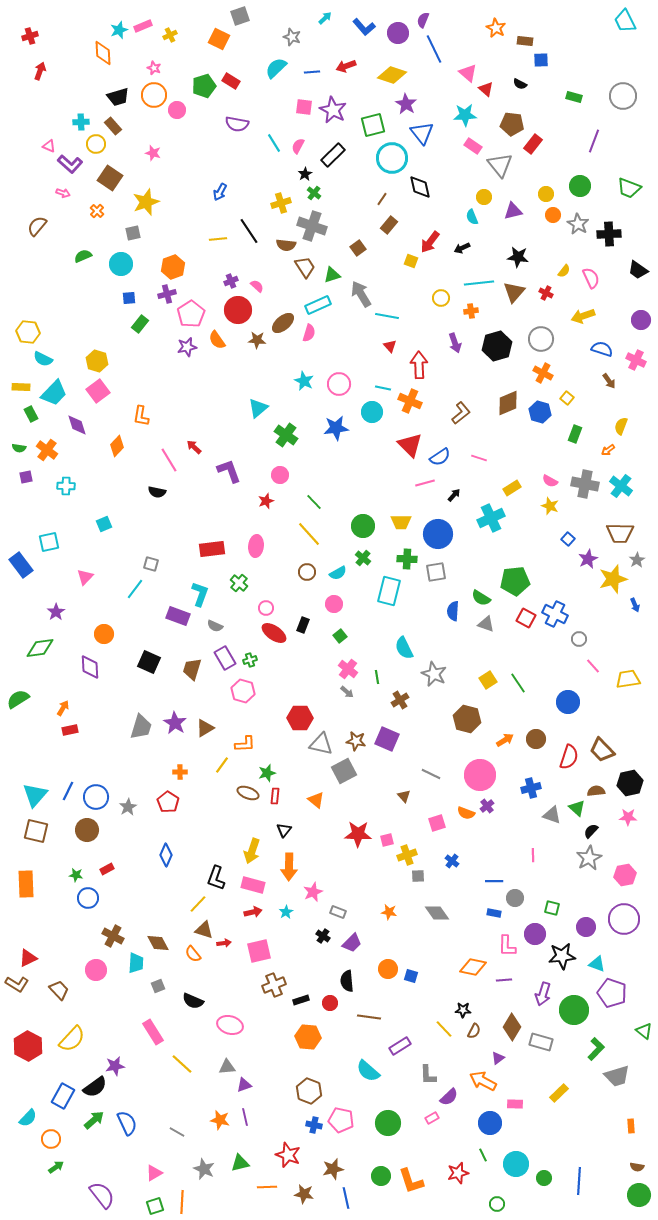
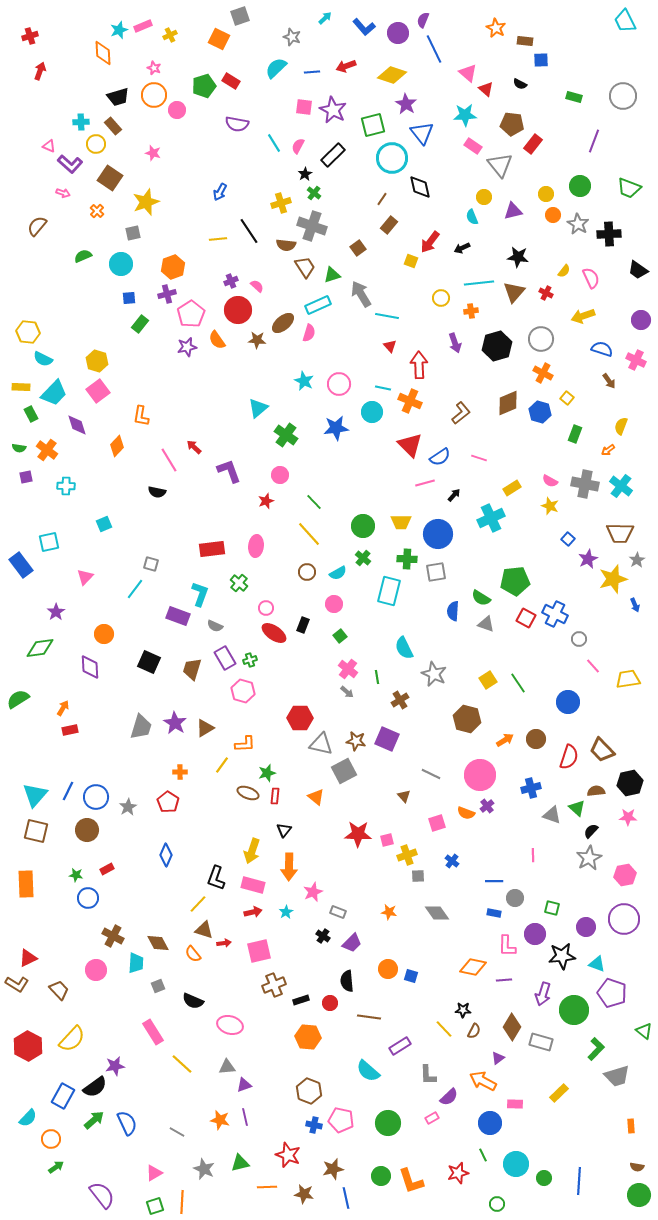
orange triangle at (316, 800): moved 3 px up
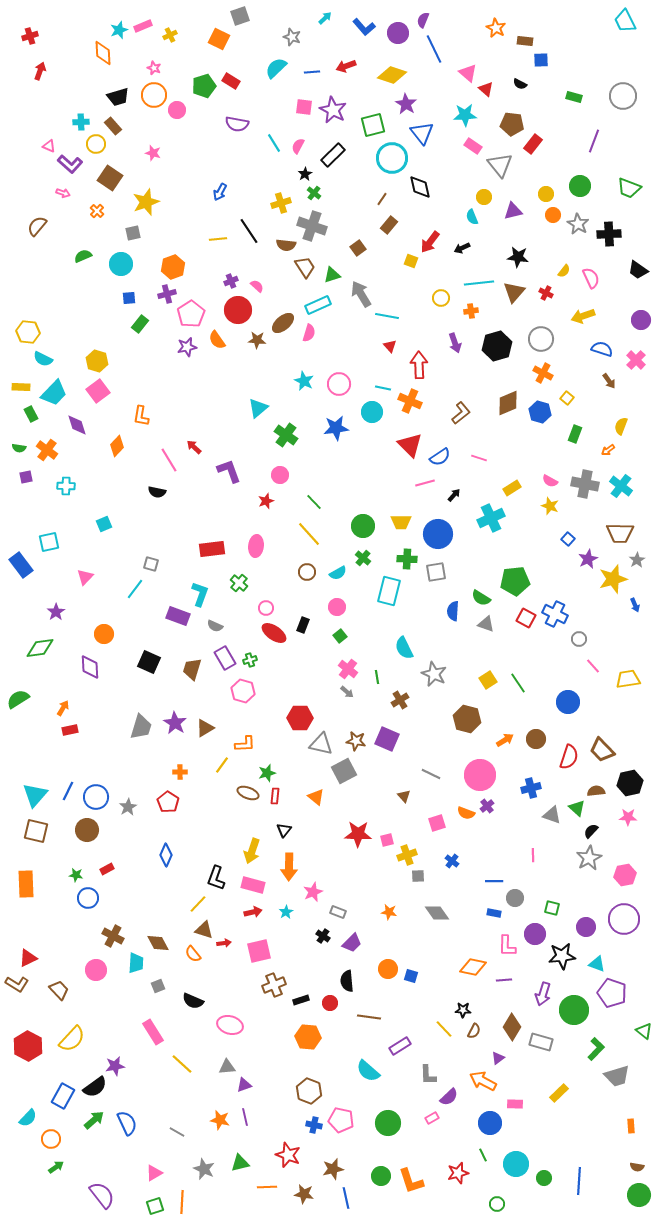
pink cross at (636, 360): rotated 18 degrees clockwise
pink circle at (334, 604): moved 3 px right, 3 px down
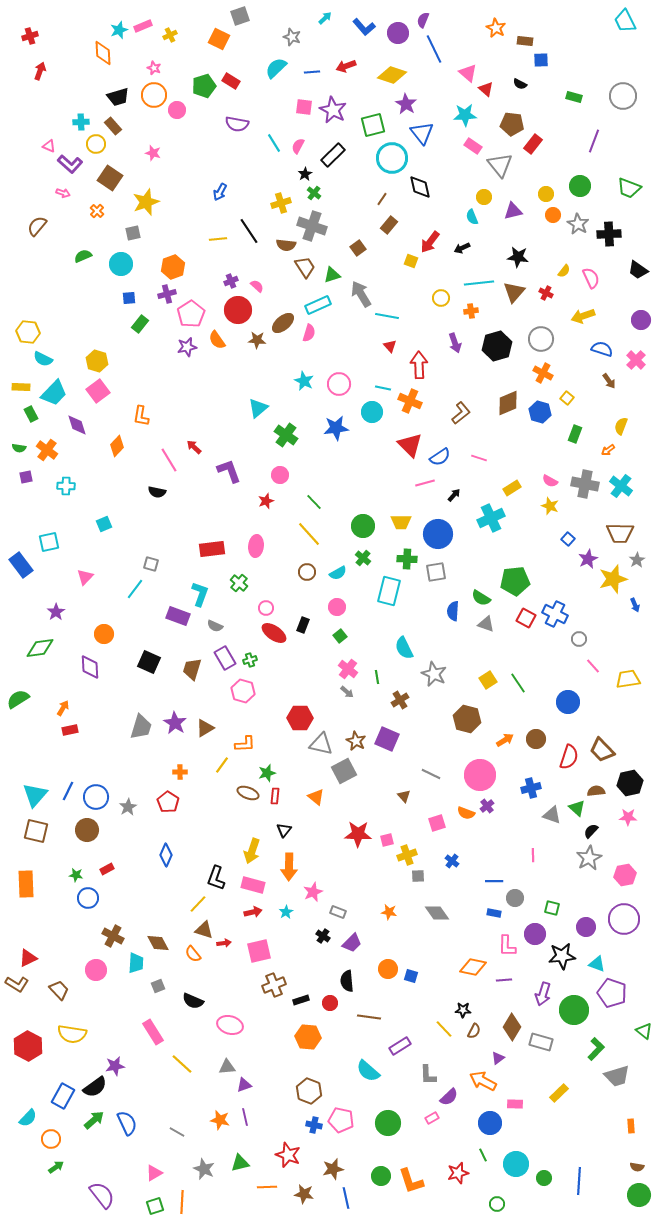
brown star at (356, 741): rotated 18 degrees clockwise
yellow semicircle at (72, 1039): moved 5 px up; rotated 56 degrees clockwise
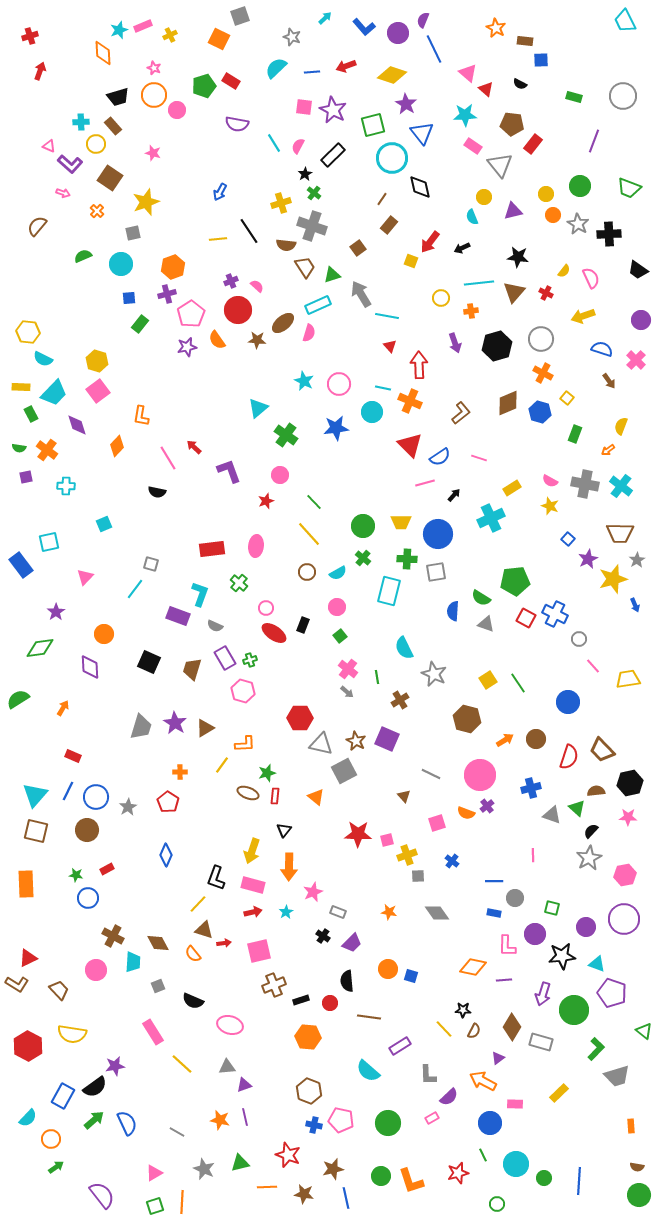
pink line at (169, 460): moved 1 px left, 2 px up
red rectangle at (70, 730): moved 3 px right, 26 px down; rotated 35 degrees clockwise
cyan trapezoid at (136, 963): moved 3 px left, 1 px up
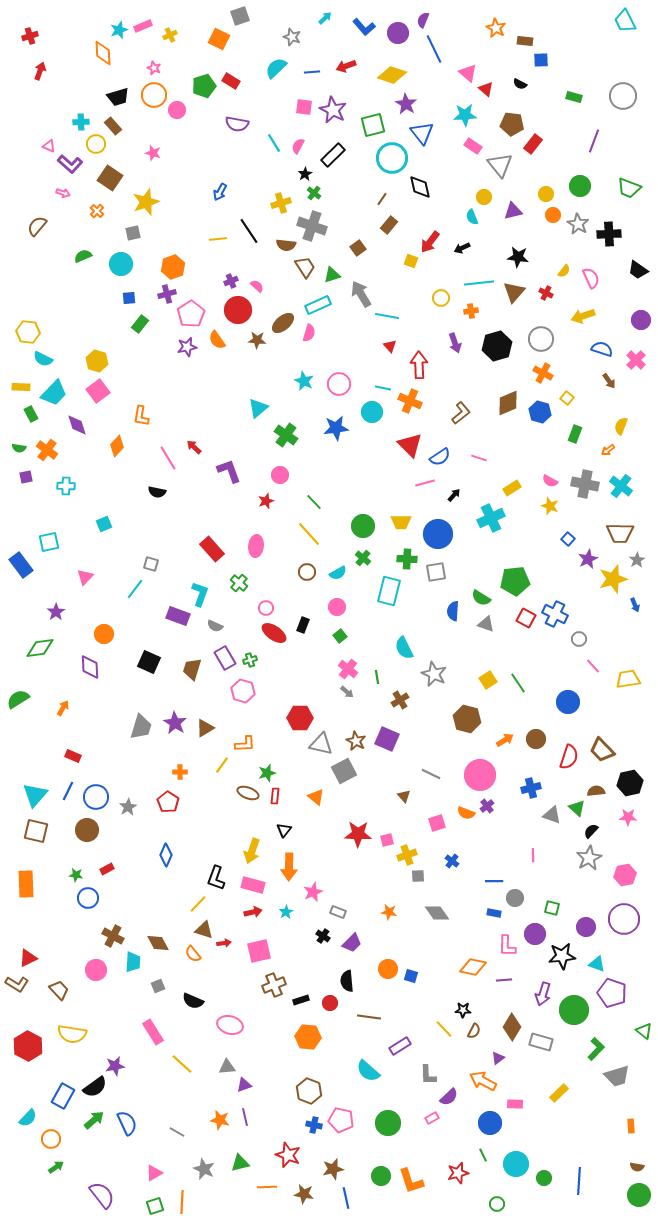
red rectangle at (212, 549): rotated 55 degrees clockwise
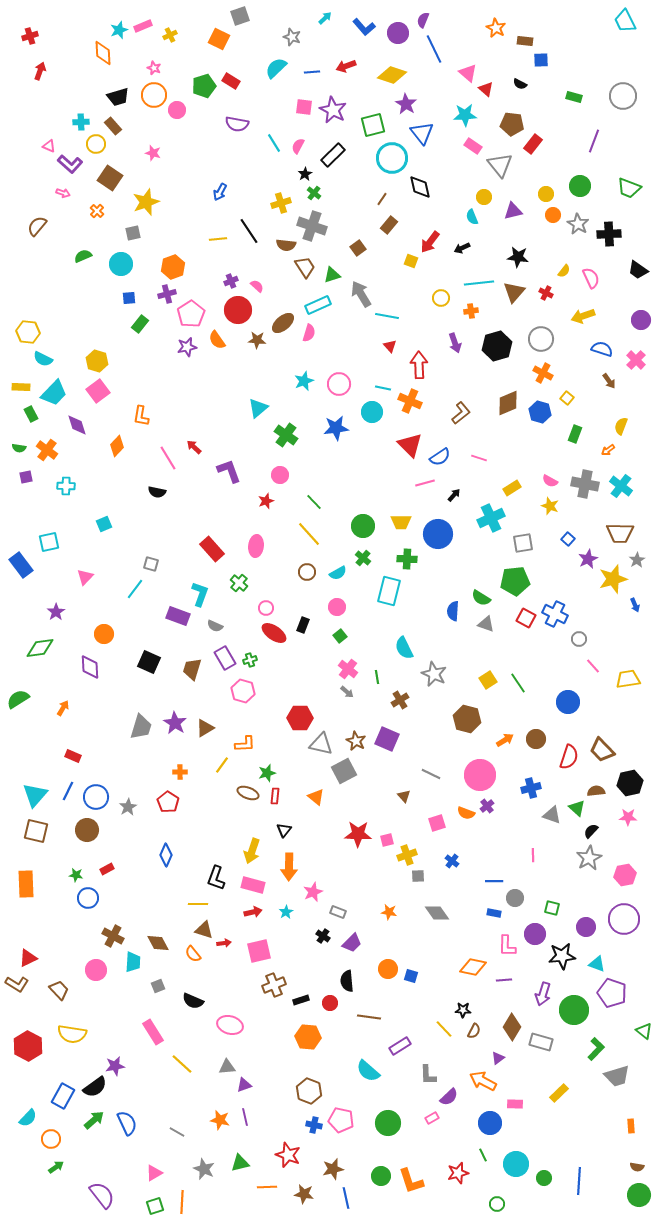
cyan star at (304, 381): rotated 24 degrees clockwise
gray square at (436, 572): moved 87 px right, 29 px up
yellow line at (198, 904): rotated 48 degrees clockwise
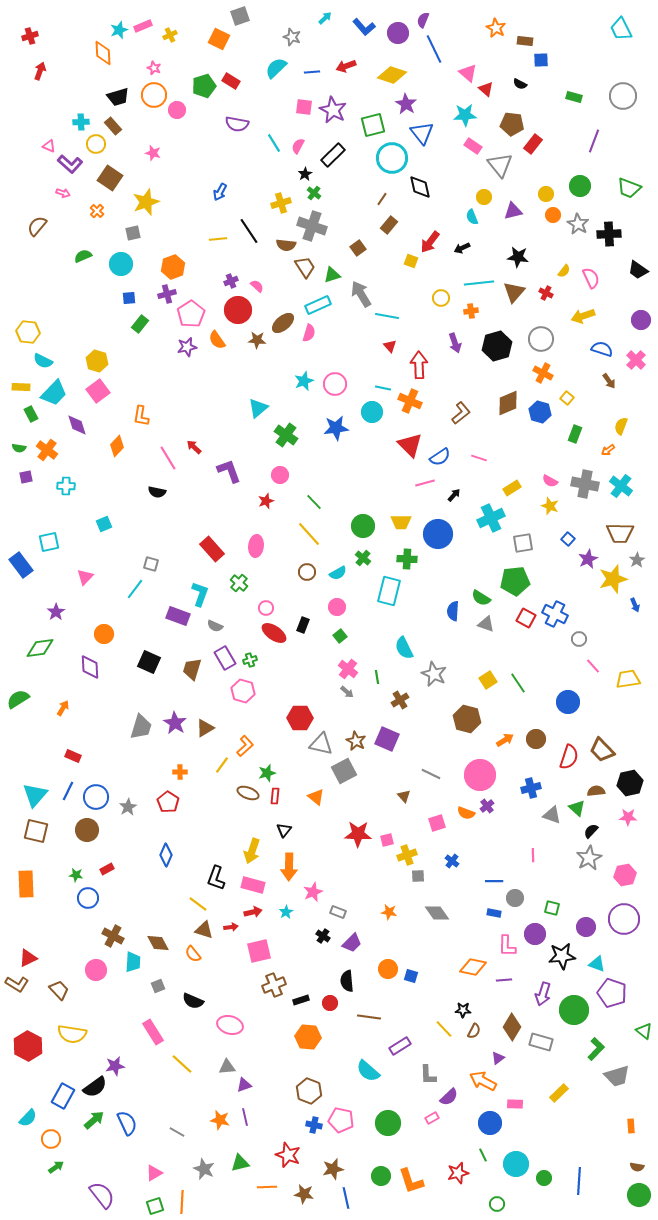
cyan trapezoid at (625, 21): moved 4 px left, 8 px down
cyan semicircle at (43, 359): moved 2 px down
pink circle at (339, 384): moved 4 px left
orange L-shape at (245, 744): moved 2 px down; rotated 40 degrees counterclockwise
yellow line at (198, 904): rotated 36 degrees clockwise
red arrow at (224, 943): moved 7 px right, 16 px up
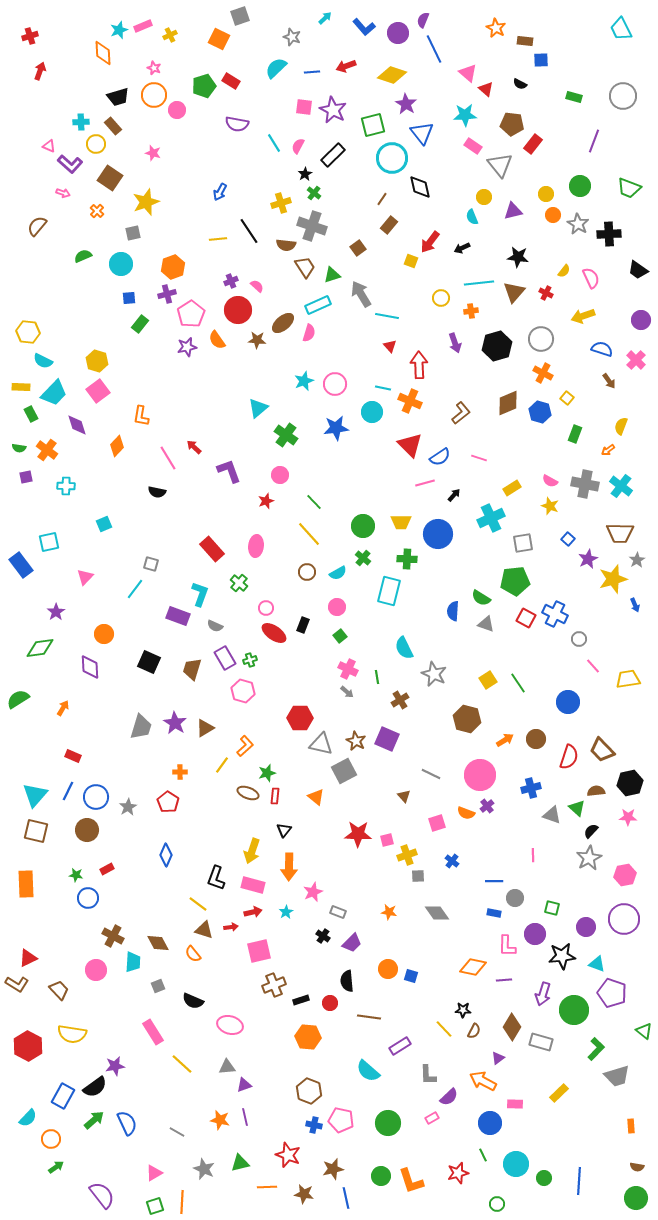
pink cross at (348, 669): rotated 12 degrees counterclockwise
green circle at (639, 1195): moved 3 px left, 3 px down
